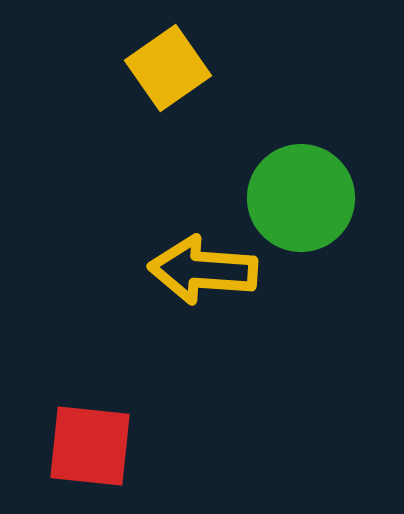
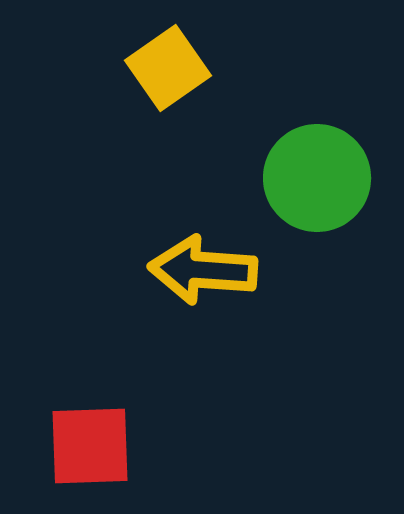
green circle: moved 16 px right, 20 px up
red square: rotated 8 degrees counterclockwise
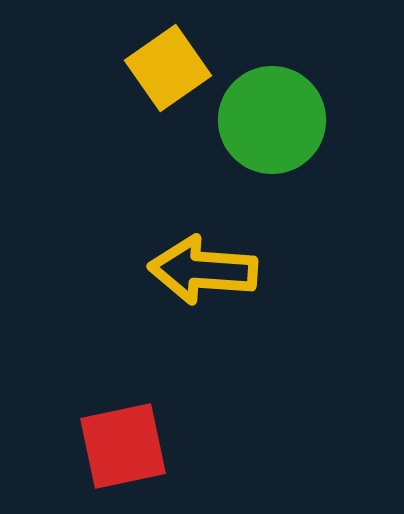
green circle: moved 45 px left, 58 px up
red square: moved 33 px right; rotated 10 degrees counterclockwise
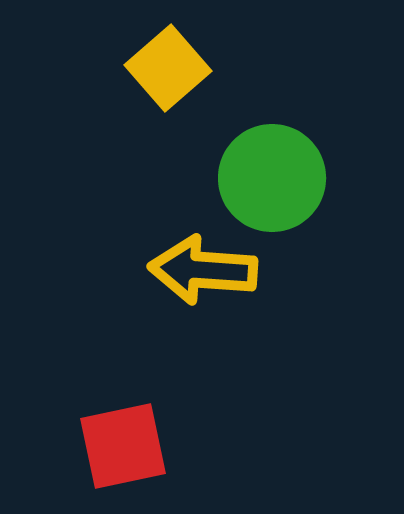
yellow square: rotated 6 degrees counterclockwise
green circle: moved 58 px down
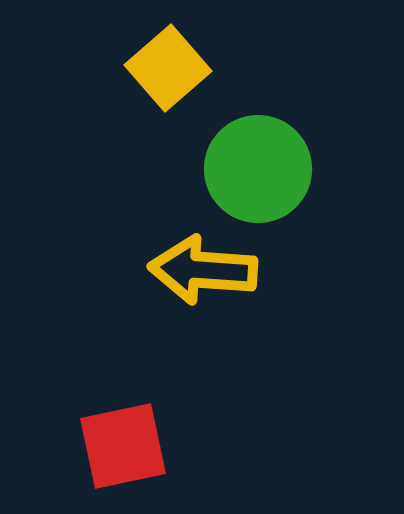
green circle: moved 14 px left, 9 px up
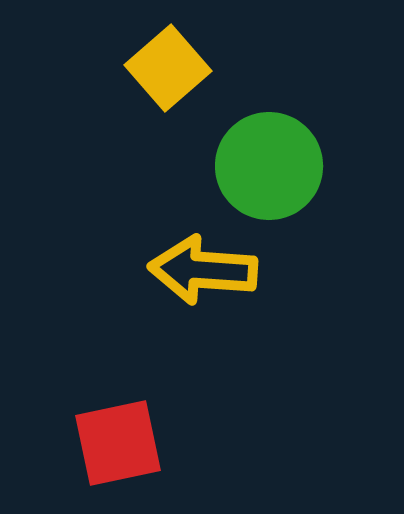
green circle: moved 11 px right, 3 px up
red square: moved 5 px left, 3 px up
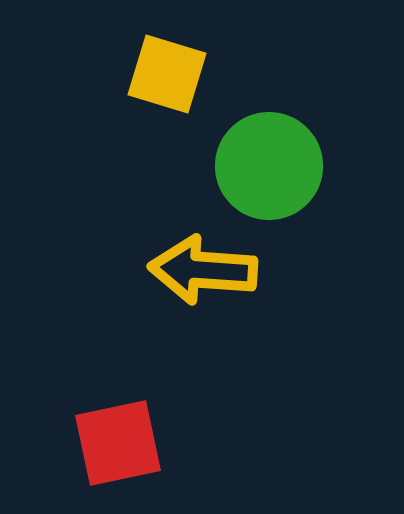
yellow square: moved 1 px left, 6 px down; rotated 32 degrees counterclockwise
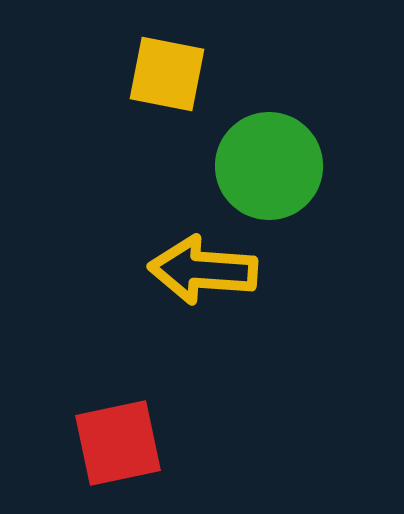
yellow square: rotated 6 degrees counterclockwise
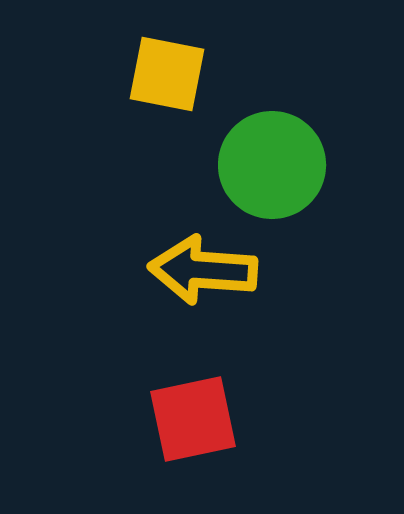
green circle: moved 3 px right, 1 px up
red square: moved 75 px right, 24 px up
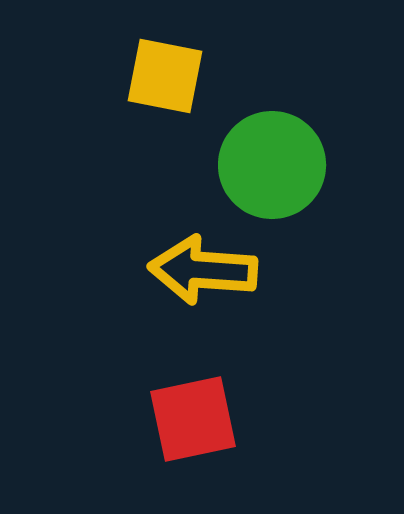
yellow square: moved 2 px left, 2 px down
